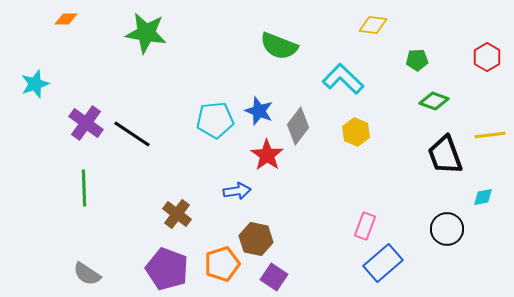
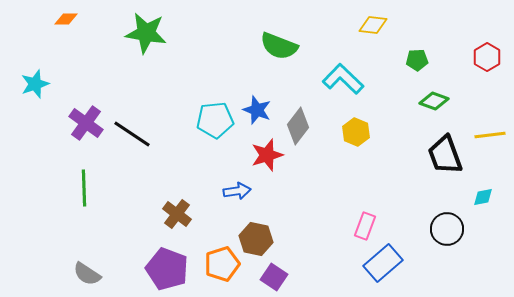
blue star: moved 2 px left, 1 px up
red star: rotated 20 degrees clockwise
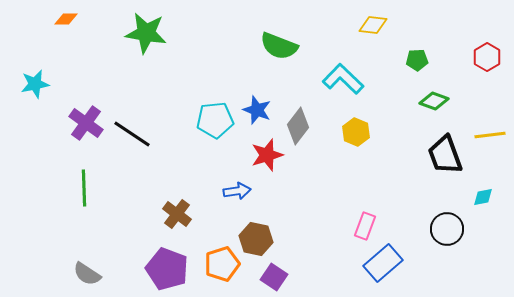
cyan star: rotated 8 degrees clockwise
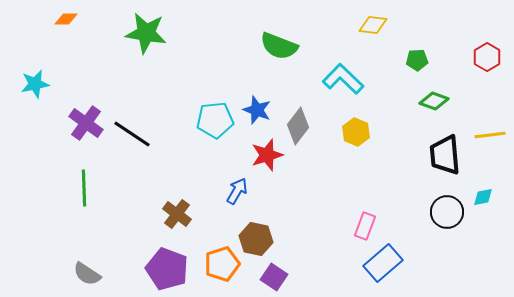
black trapezoid: rotated 15 degrees clockwise
blue arrow: rotated 52 degrees counterclockwise
black circle: moved 17 px up
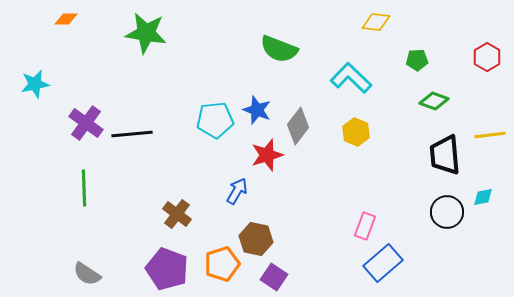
yellow diamond: moved 3 px right, 3 px up
green semicircle: moved 3 px down
cyan L-shape: moved 8 px right, 1 px up
black line: rotated 39 degrees counterclockwise
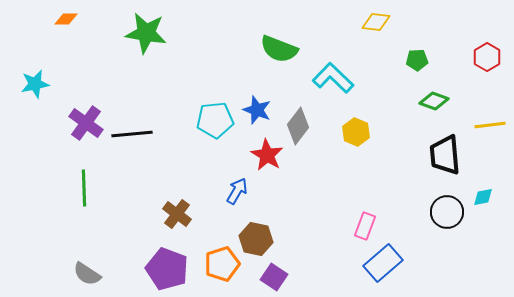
cyan L-shape: moved 18 px left
yellow line: moved 10 px up
red star: rotated 24 degrees counterclockwise
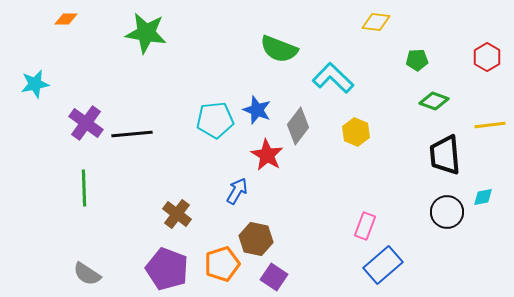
blue rectangle: moved 2 px down
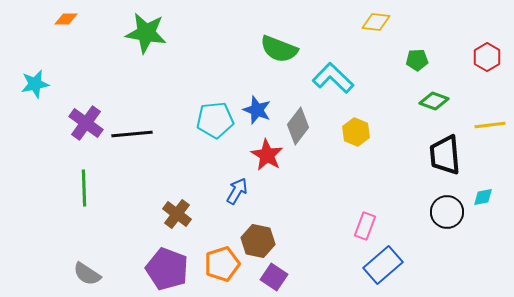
brown hexagon: moved 2 px right, 2 px down
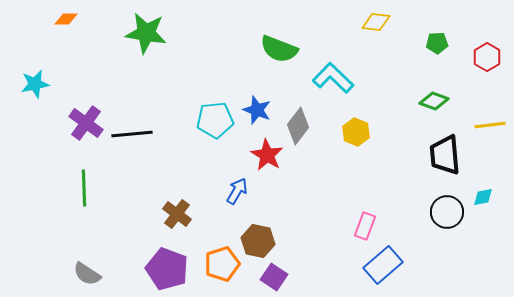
green pentagon: moved 20 px right, 17 px up
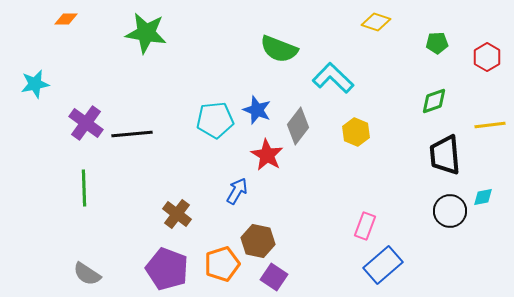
yellow diamond: rotated 12 degrees clockwise
green diamond: rotated 40 degrees counterclockwise
black circle: moved 3 px right, 1 px up
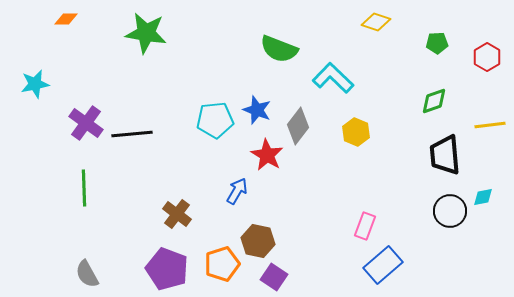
gray semicircle: rotated 28 degrees clockwise
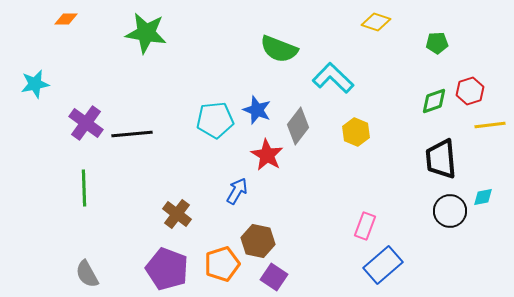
red hexagon: moved 17 px left, 34 px down; rotated 12 degrees clockwise
black trapezoid: moved 4 px left, 4 px down
